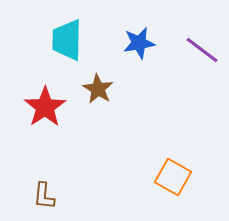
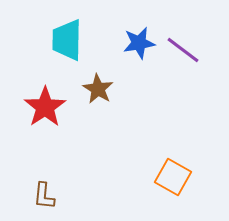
purple line: moved 19 px left
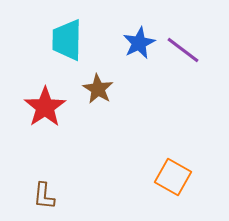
blue star: rotated 16 degrees counterclockwise
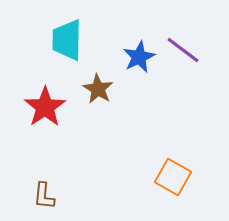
blue star: moved 14 px down
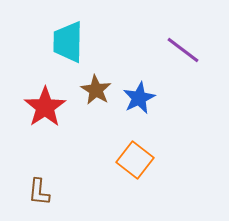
cyan trapezoid: moved 1 px right, 2 px down
blue star: moved 41 px down
brown star: moved 2 px left, 1 px down
orange square: moved 38 px left, 17 px up; rotated 9 degrees clockwise
brown L-shape: moved 5 px left, 4 px up
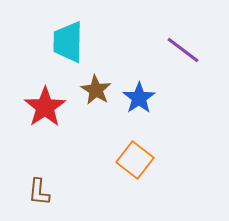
blue star: rotated 8 degrees counterclockwise
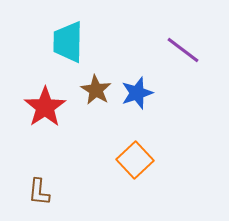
blue star: moved 2 px left, 5 px up; rotated 16 degrees clockwise
orange square: rotated 9 degrees clockwise
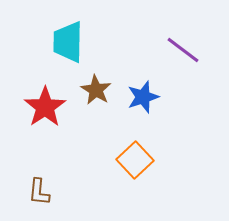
blue star: moved 6 px right, 4 px down
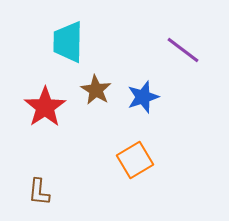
orange square: rotated 12 degrees clockwise
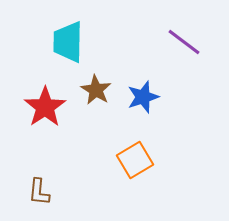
purple line: moved 1 px right, 8 px up
